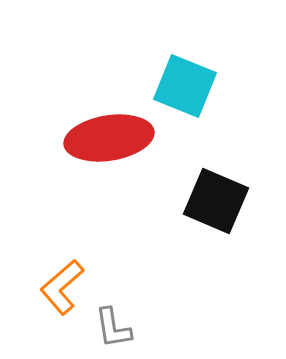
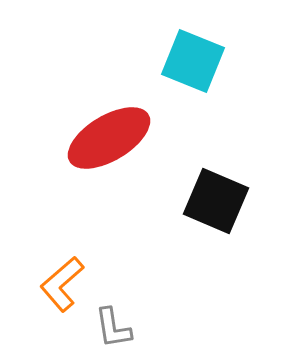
cyan square: moved 8 px right, 25 px up
red ellipse: rotated 22 degrees counterclockwise
orange L-shape: moved 3 px up
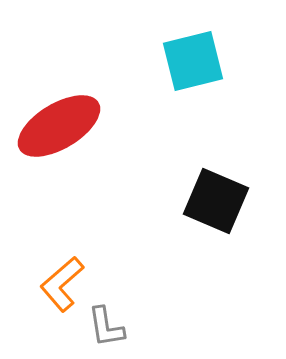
cyan square: rotated 36 degrees counterclockwise
red ellipse: moved 50 px left, 12 px up
gray L-shape: moved 7 px left, 1 px up
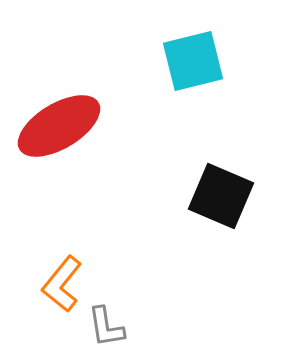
black square: moved 5 px right, 5 px up
orange L-shape: rotated 10 degrees counterclockwise
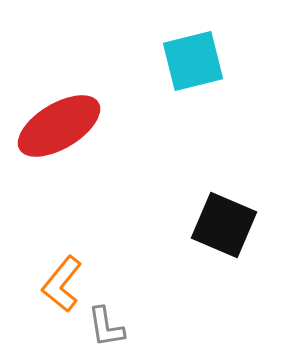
black square: moved 3 px right, 29 px down
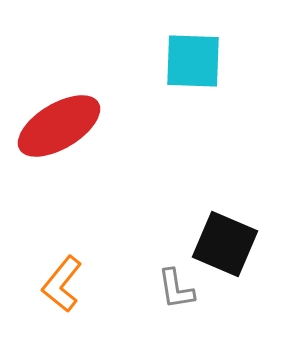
cyan square: rotated 16 degrees clockwise
black square: moved 1 px right, 19 px down
gray L-shape: moved 70 px right, 38 px up
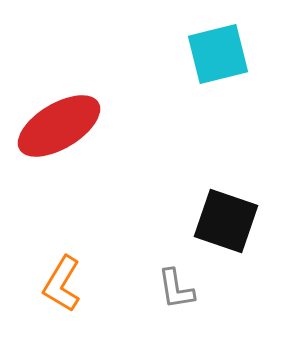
cyan square: moved 25 px right, 7 px up; rotated 16 degrees counterclockwise
black square: moved 1 px right, 23 px up; rotated 4 degrees counterclockwise
orange L-shape: rotated 8 degrees counterclockwise
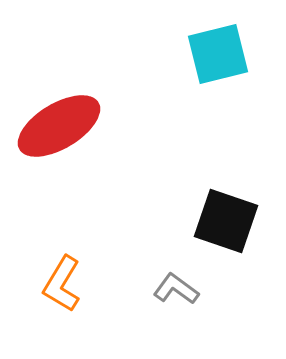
gray L-shape: rotated 135 degrees clockwise
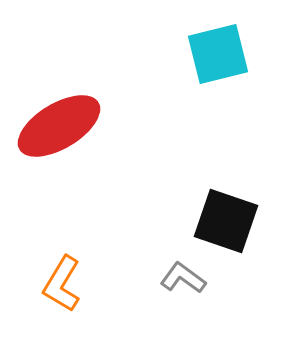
gray L-shape: moved 7 px right, 11 px up
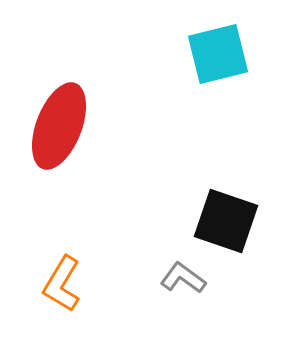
red ellipse: rotated 38 degrees counterclockwise
